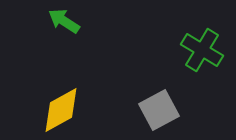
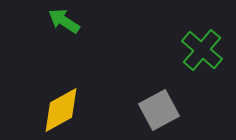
green cross: rotated 9 degrees clockwise
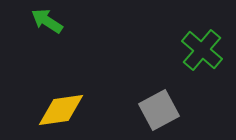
green arrow: moved 17 px left
yellow diamond: rotated 21 degrees clockwise
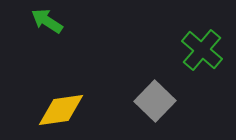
gray square: moved 4 px left, 9 px up; rotated 18 degrees counterclockwise
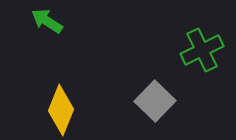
green cross: rotated 24 degrees clockwise
yellow diamond: rotated 60 degrees counterclockwise
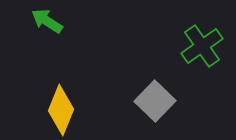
green cross: moved 4 px up; rotated 9 degrees counterclockwise
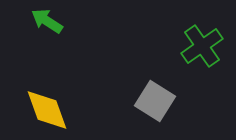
gray square: rotated 12 degrees counterclockwise
yellow diamond: moved 14 px left; rotated 42 degrees counterclockwise
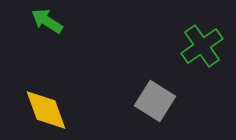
yellow diamond: moved 1 px left
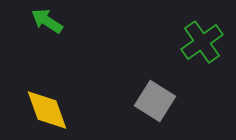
green cross: moved 4 px up
yellow diamond: moved 1 px right
